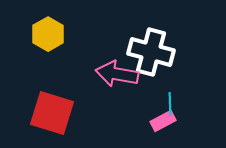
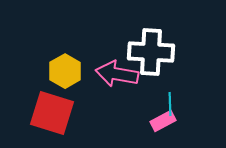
yellow hexagon: moved 17 px right, 37 px down
white cross: rotated 12 degrees counterclockwise
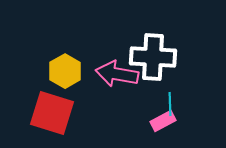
white cross: moved 2 px right, 5 px down
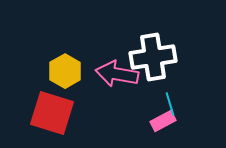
white cross: rotated 12 degrees counterclockwise
cyan line: rotated 15 degrees counterclockwise
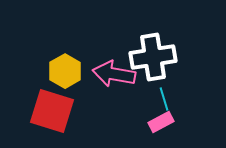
pink arrow: moved 3 px left
cyan line: moved 6 px left, 5 px up
red square: moved 2 px up
pink rectangle: moved 2 px left, 1 px down
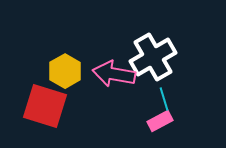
white cross: rotated 21 degrees counterclockwise
red square: moved 7 px left, 5 px up
pink rectangle: moved 1 px left, 1 px up
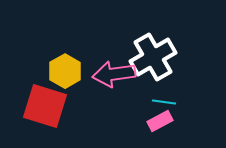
pink arrow: rotated 18 degrees counterclockwise
cyan line: moved 3 px down; rotated 65 degrees counterclockwise
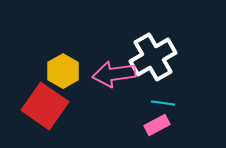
yellow hexagon: moved 2 px left
cyan line: moved 1 px left, 1 px down
red square: rotated 18 degrees clockwise
pink rectangle: moved 3 px left, 4 px down
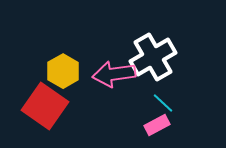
cyan line: rotated 35 degrees clockwise
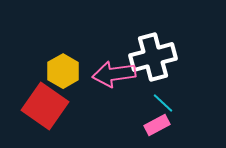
white cross: rotated 15 degrees clockwise
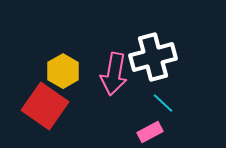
pink arrow: rotated 72 degrees counterclockwise
pink rectangle: moved 7 px left, 7 px down
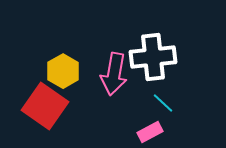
white cross: rotated 9 degrees clockwise
